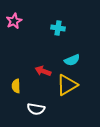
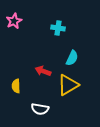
cyan semicircle: moved 2 px up; rotated 42 degrees counterclockwise
yellow triangle: moved 1 px right
white semicircle: moved 4 px right
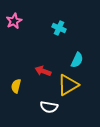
cyan cross: moved 1 px right; rotated 16 degrees clockwise
cyan semicircle: moved 5 px right, 2 px down
yellow semicircle: rotated 16 degrees clockwise
white semicircle: moved 9 px right, 2 px up
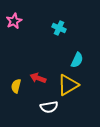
red arrow: moved 5 px left, 7 px down
white semicircle: rotated 18 degrees counterclockwise
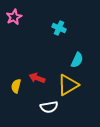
pink star: moved 4 px up
red arrow: moved 1 px left
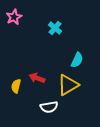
cyan cross: moved 4 px left; rotated 16 degrees clockwise
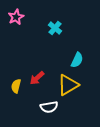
pink star: moved 2 px right
red arrow: rotated 63 degrees counterclockwise
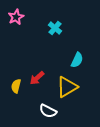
yellow triangle: moved 1 px left, 2 px down
white semicircle: moved 1 px left, 4 px down; rotated 36 degrees clockwise
